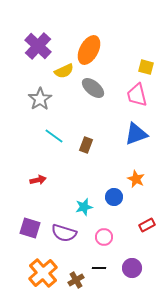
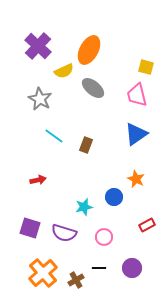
gray star: rotated 10 degrees counterclockwise
blue triangle: rotated 15 degrees counterclockwise
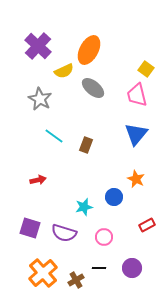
yellow square: moved 2 px down; rotated 21 degrees clockwise
blue triangle: rotated 15 degrees counterclockwise
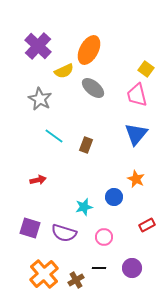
orange cross: moved 1 px right, 1 px down
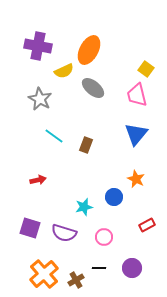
purple cross: rotated 32 degrees counterclockwise
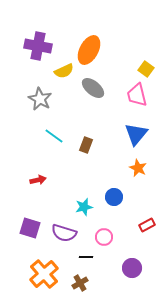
orange star: moved 2 px right, 11 px up
black line: moved 13 px left, 11 px up
brown cross: moved 4 px right, 3 px down
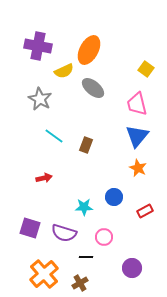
pink trapezoid: moved 9 px down
blue triangle: moved 1 px right, 2 px down
red arrow: moved 6 px right, 2 px up
cyan star: rotated 12 degrees clockwise
red rectangle: moved 2 px left, 14 px up
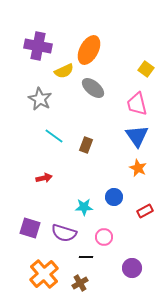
blue triangle: rotated 15 degrees counterclockwise
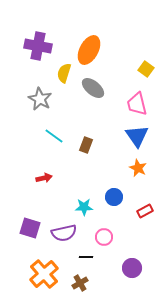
yellow semicircle: moved 2 px down; rotated 132 degrees clockwise
purple semicircle: rotated 30 degrees counterclockwise
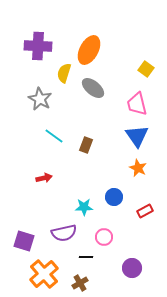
purple cross: rotated 8 degrees counterclockwise
purple square: moved 6 px left, 13 px down
